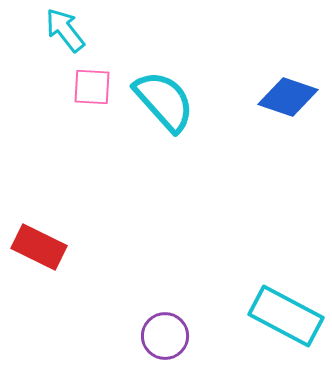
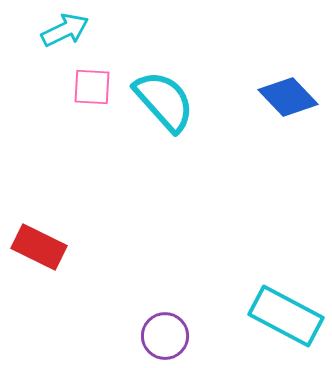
cyan arrow: rotated 102 degrees clockwise
blue diamond: rotated 28 degrees clockwise
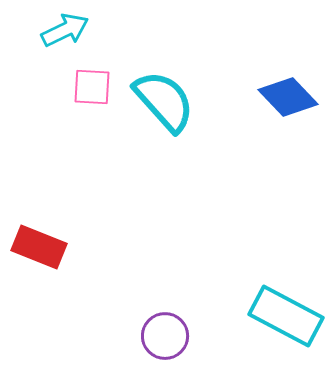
red rectangle: rotated 4 degrees counterclockwise
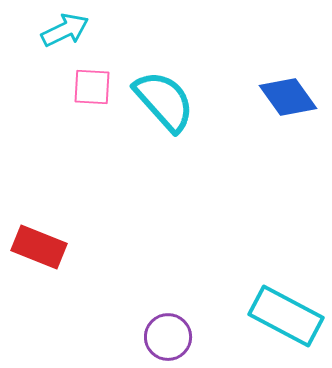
blue diamond: rotated 8 degrees clockwise
purple circle: moved 3 px right, 1 px down
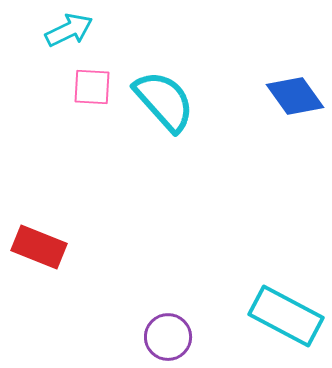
cyan arrow: moved 4 px right
blue diamond: moved 7 px right, 1 px up
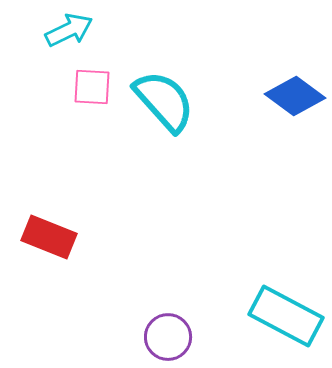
blue diamond: rotated 18 degrees counterclockwise
red rectangle: moved 10 px right, 10 px up
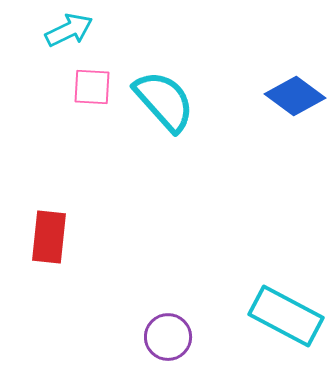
red rectangle: rotated 74 degrees clockwise
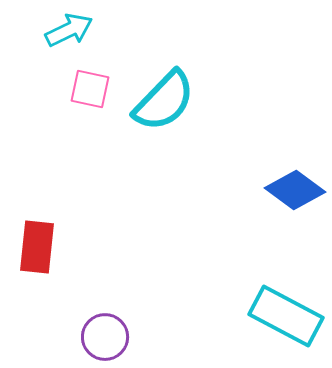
pink square: moved 2 px left, 2 px down; rotated 9 degrees clockwise
blue diamond: moved 94 px down
cyan semicircle: rotated 86 degrees clockwise
red rectangle: moved 12 px left, 10 px down
purple circle: moved 63 px left
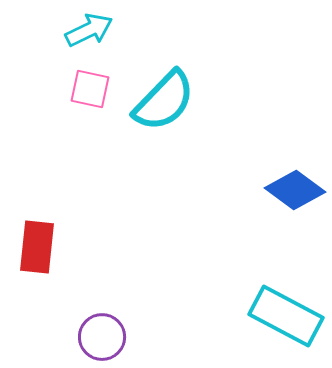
cyan arrow: moved 20 px right
purple circle: moved 3 px left
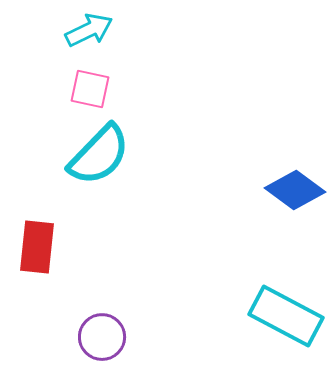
cyan semicircle: moved 65 px left, 54 px down
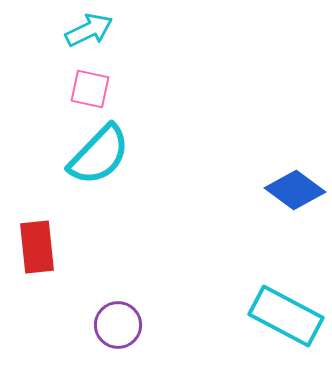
red rectangle: rotated 12 degrees counterclockwise
purple circle: moved 16 px right, 12 px up
